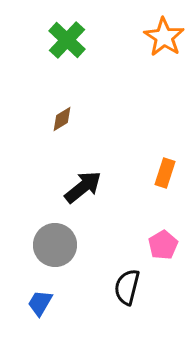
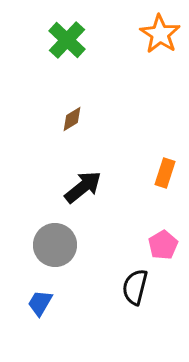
orange star: moved 4 px left, 3 px up
brown diamond: moved 10 px right
black semicircle: moved 8 px right
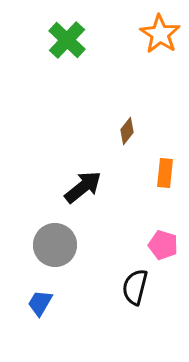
brown diamond: moved 55 px right, 12 px down; rotated 20 degrees counterclockwise
orange rectangle: rotated 12 degrees counterclockwise
pink pentagon: rotated 24 degrees counterclockwise
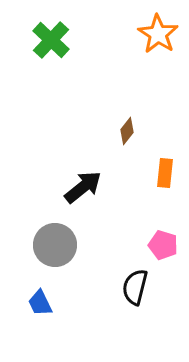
orange star: moved 2 px left
green cross: moved 16 px left
blue trapezoid: rotated 56 degrees counterclockwise
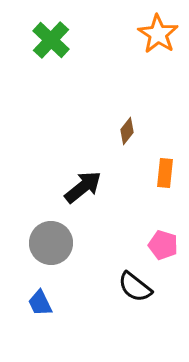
gray circle: moved 4 px left, 2 px up
black semicircle: rotated 66 degrees counterclockwise
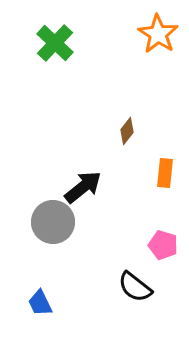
green cross: moved 4 px right, 3 px down
gray circle: moved 2 px right, 21 px up
